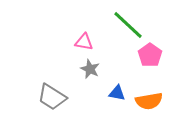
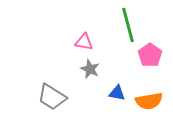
green line: rotated 32 degrees clockwise
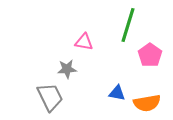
green line: rotated 32 degrees clockwise
gray star: moved 23 px left; rotated 30 degrees counterclockwise
gray trapezoid: moved 2 px left; rotated 148 degrees counterclockwise
orange semicircle: moved 2 px left, 2 px down
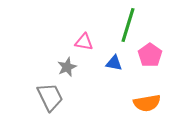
gray star: moved 2 px up; rotated 18 degrees counterclockwise
blue triangle: moved 3 px left, 30 px up
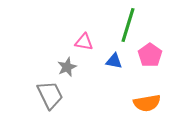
blue triangle: moved 2 px up
gray trapezoid: moved 2 px up
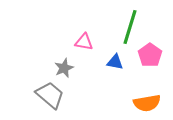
green line: moved 2 px right, 2 px down
blue triangle: moved 1 px right, 1 px down
gray star: moved 3 px left, 1 px down
gray trapezoid: rotated 24 degrees counterclockwise
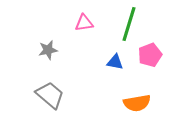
green line: moved 1 px left, 3 px up
pink triangle: moved 19 px up; rotated 18 degrees counterclockwise
pink pentagon: rotated 15 degrees clockwise
gray star: moved 16 px left, 18 px up; rotated 12 degrees clockwise
orange semicircle: moved 10 px left
